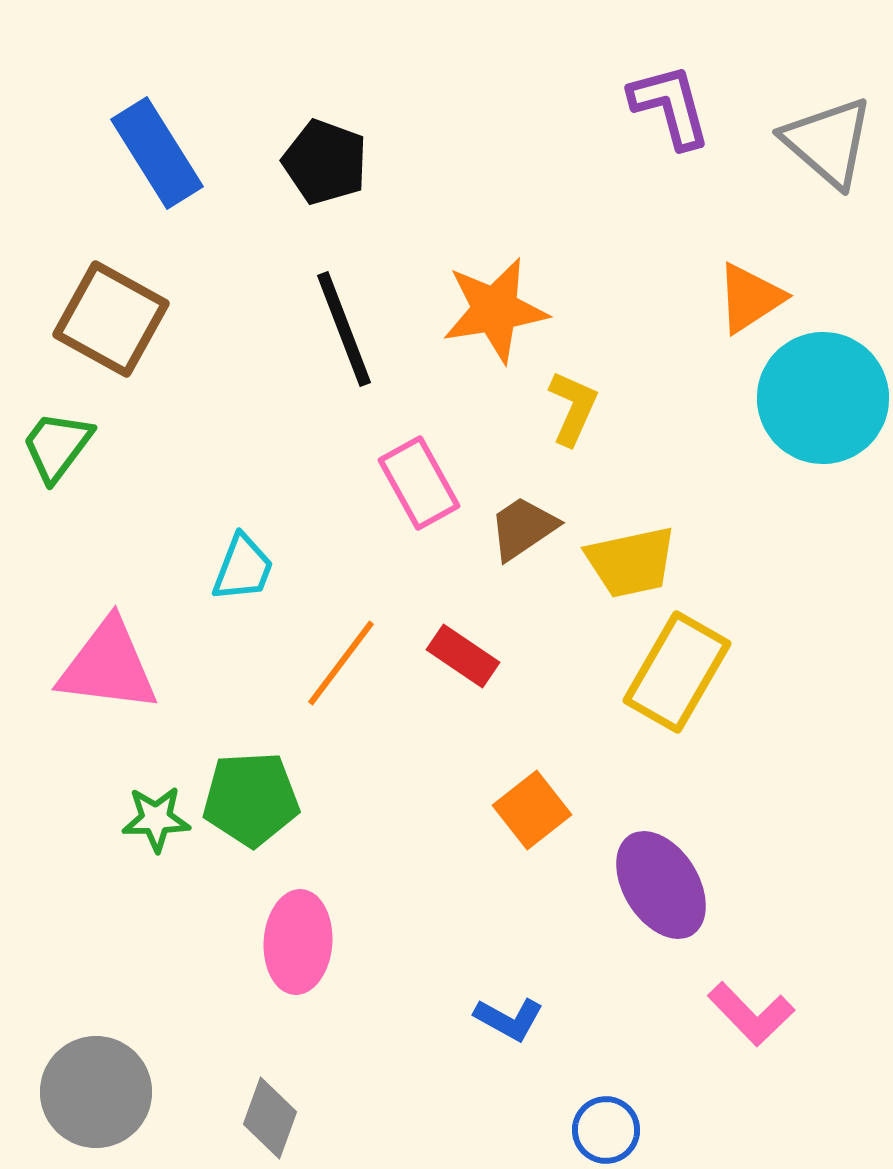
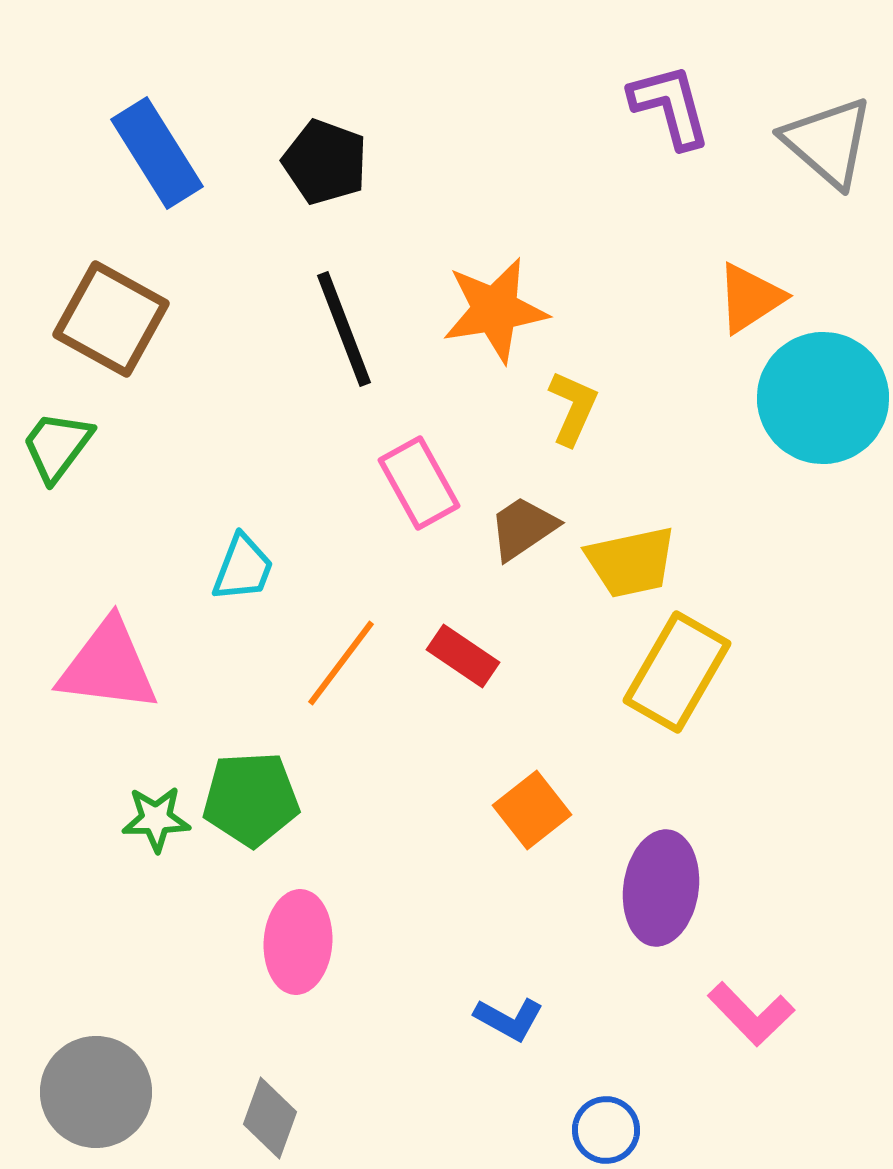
purple ellipse: moved 3 px down; rotated 40 degrees clockwise
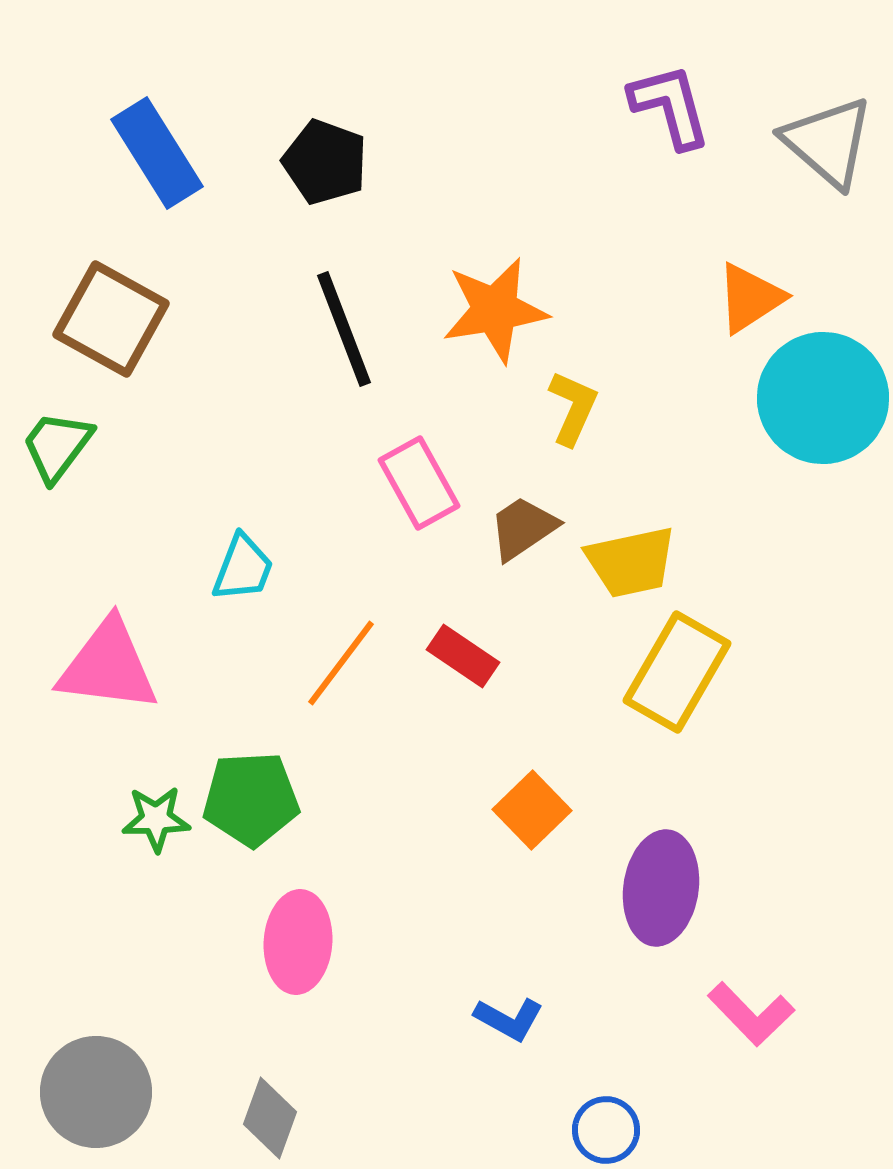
orange square: rotated 6 degrees counterclockwise
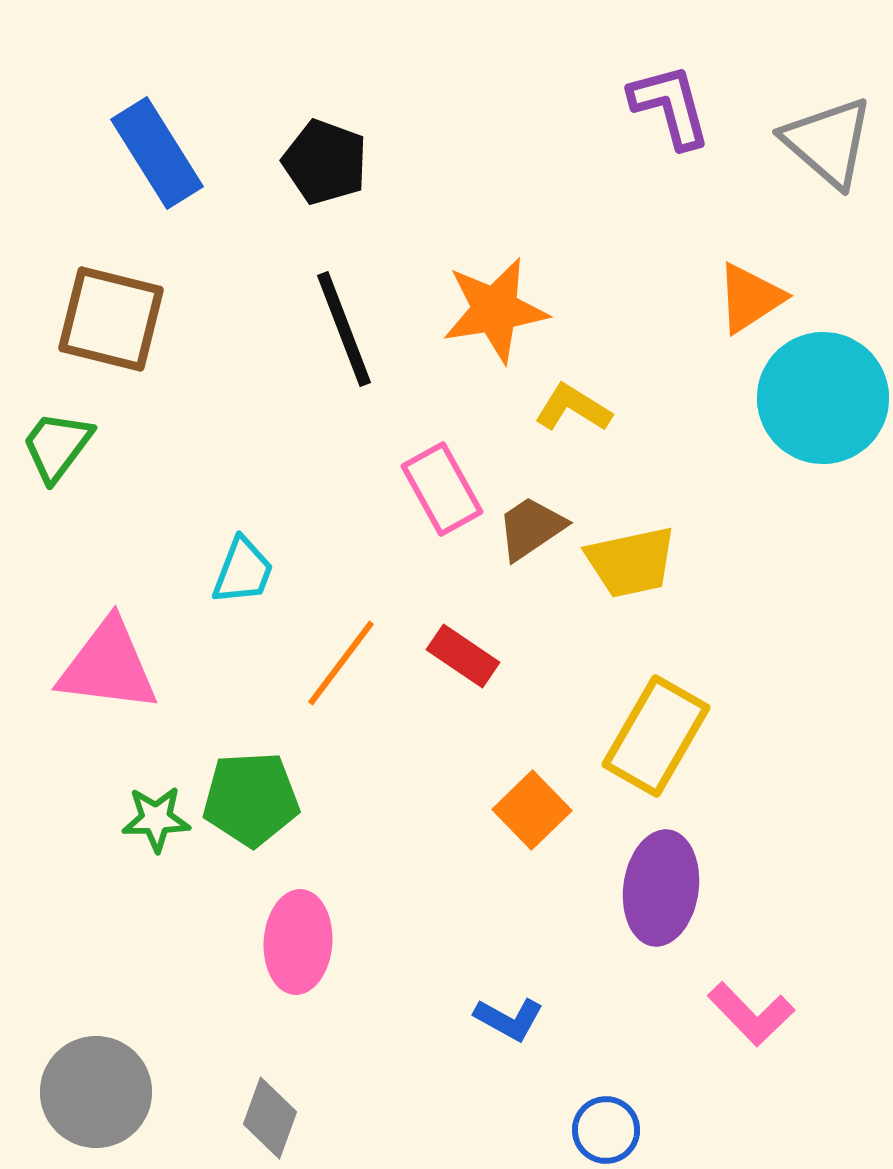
brown square: rotated 15 degrees counterclockwise
yellow L-shape: rotated 82 degrees counterclockwise
pink rectangle: moved 23 px right, 6 px down
brown trapezoid: moved 8 px right
cyan trapezoid: moved 3 px down
yellow rectangle: moved 21 px left, 64 px down
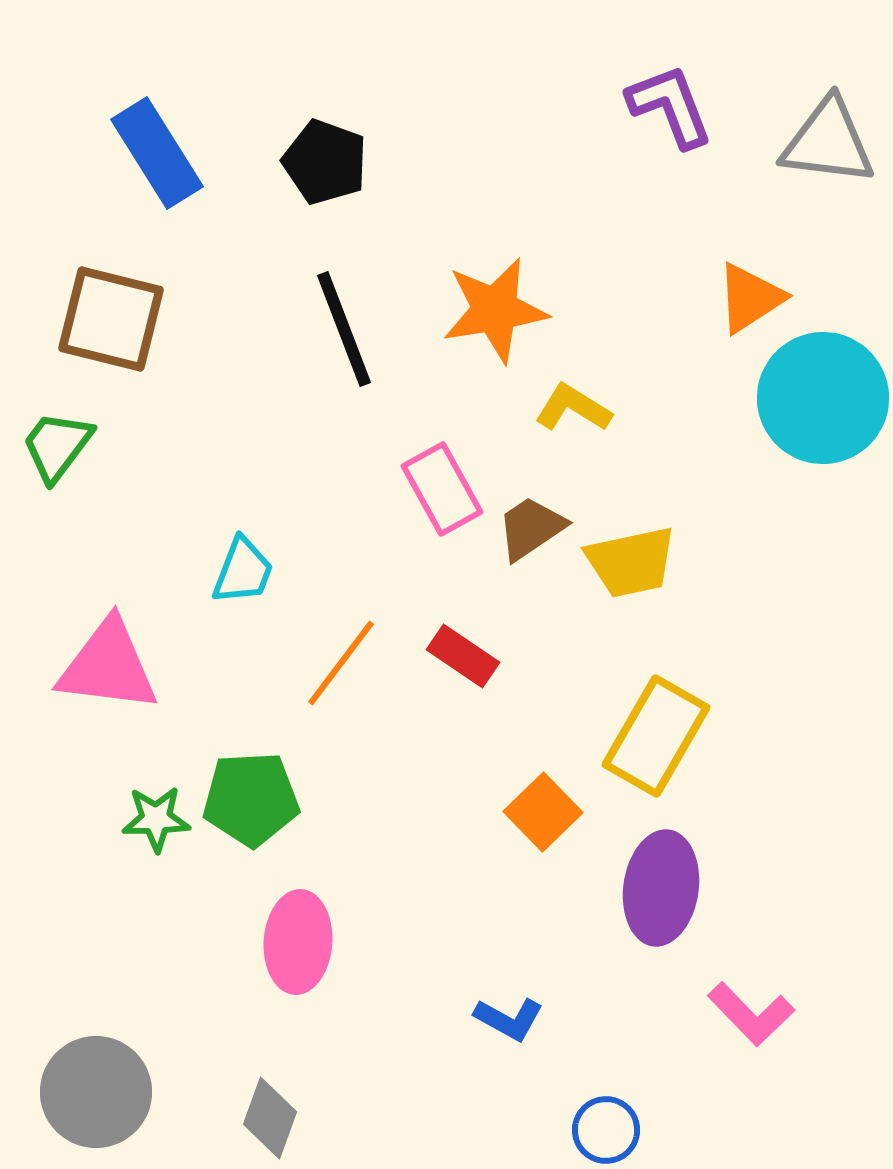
purple L-shape: rotated 6 degrees counterclockwise
gray triangle: rotated 34 degrees counterclockwise
orange square: moved 11 px right, 2 px down
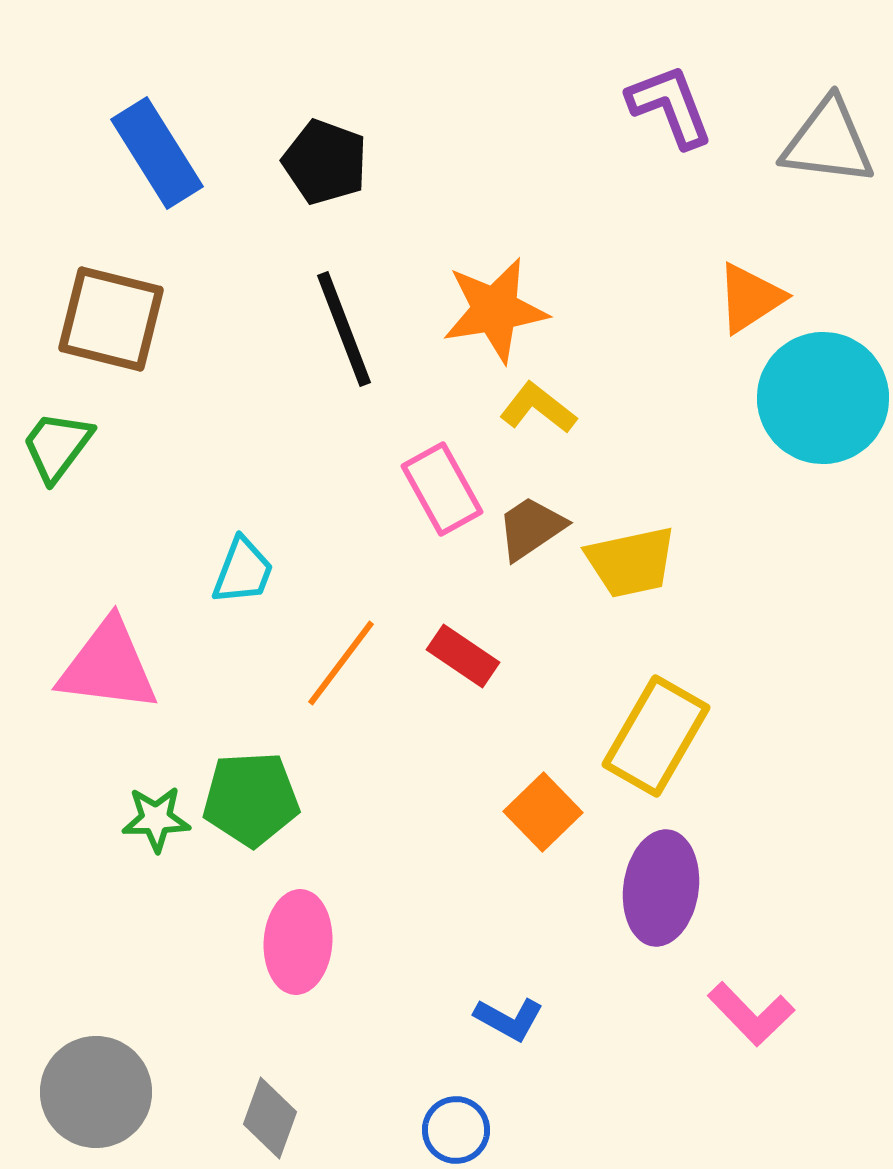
yellow L-shape: moved 35 px left; rotated 6 degrees clockwise
blue circle: moved 150 px left
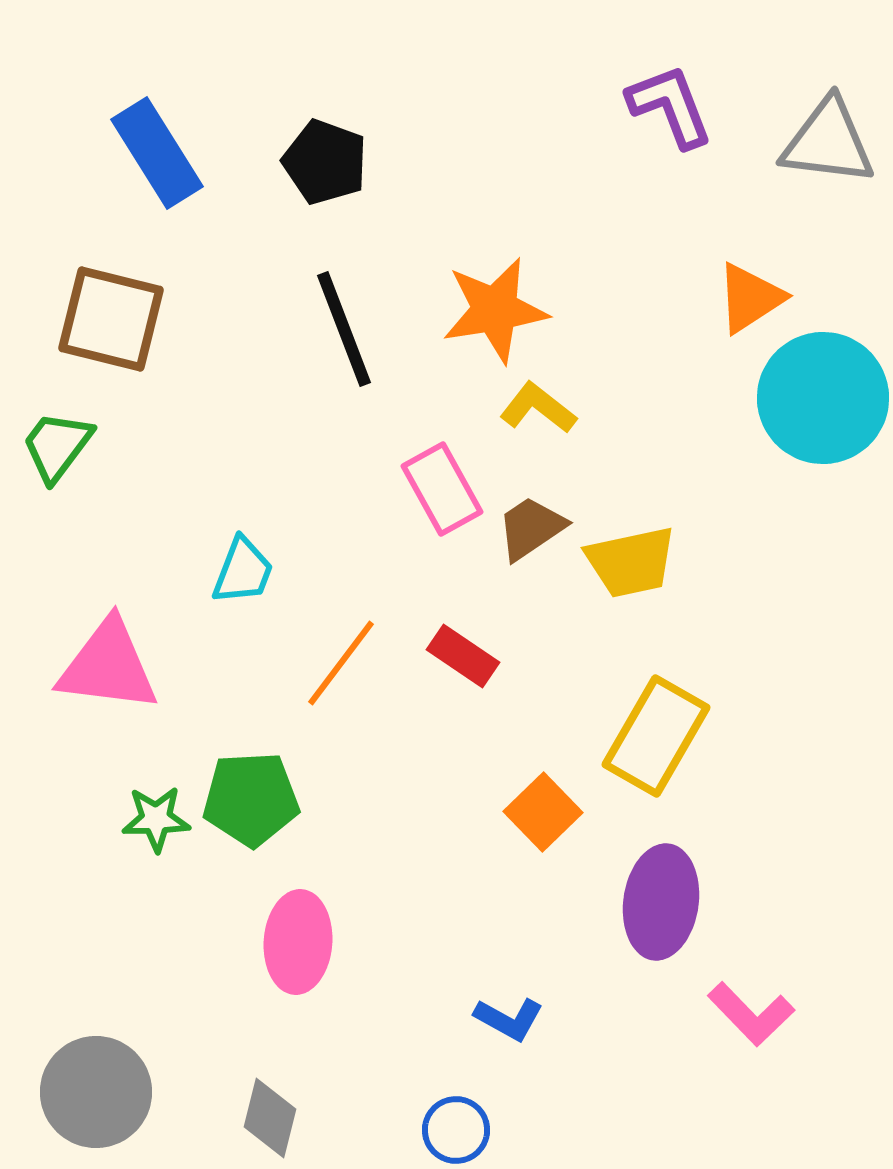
purple ellipse: moved 14 px down
gray diamond: rotated 6 degrees counterclockwise
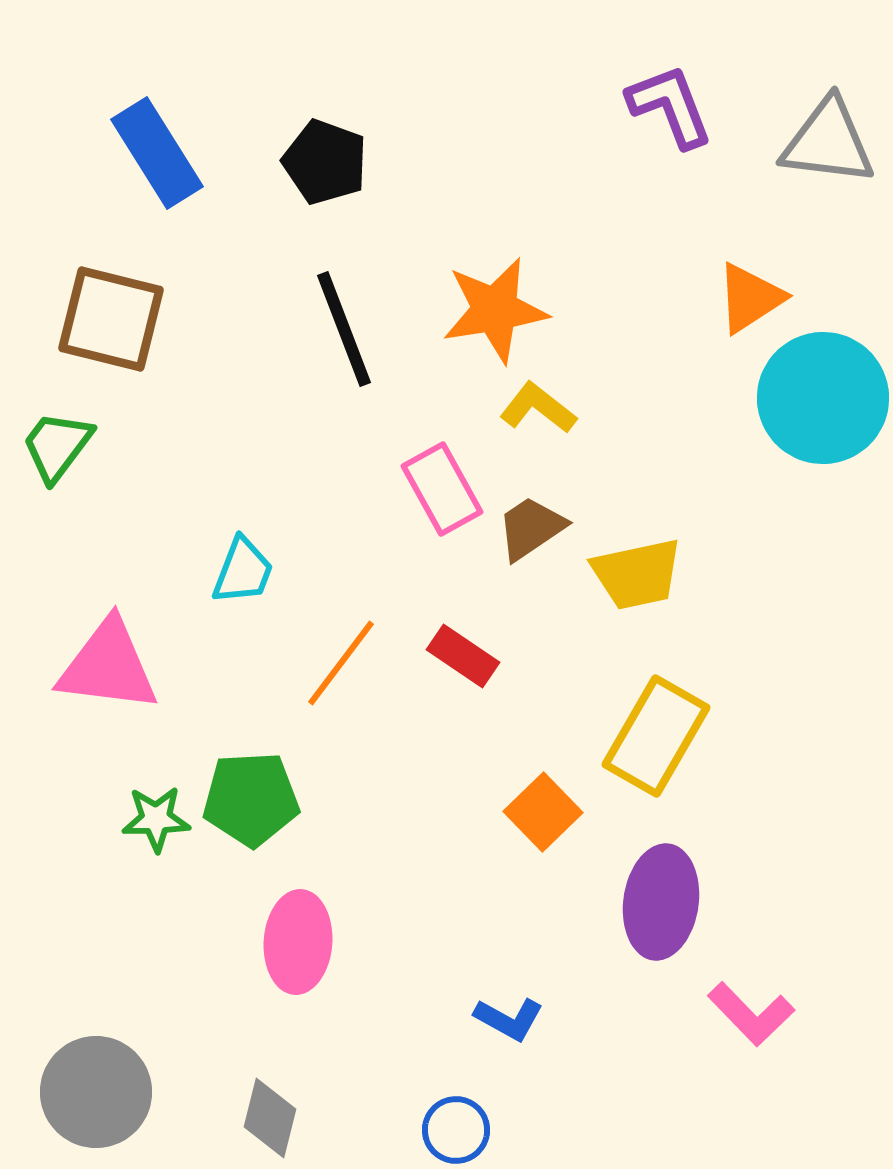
yellow trapezoid: moved 6 px right, 12 px down
